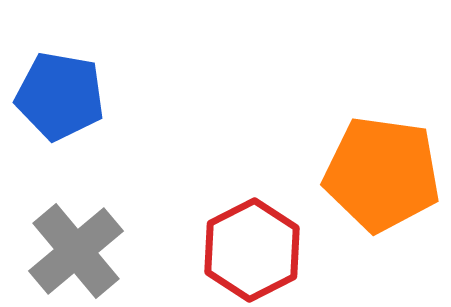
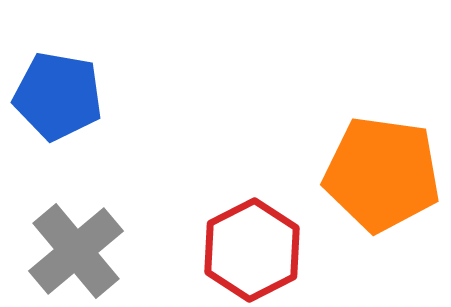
blue pentagon: moved 2 px left
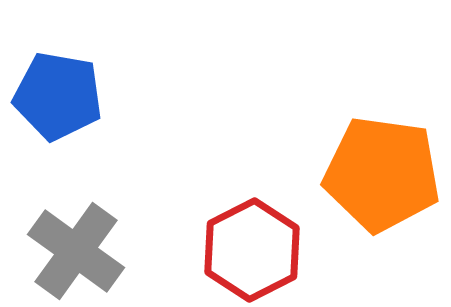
gray cross: rotated 14 degrees counterclockwise
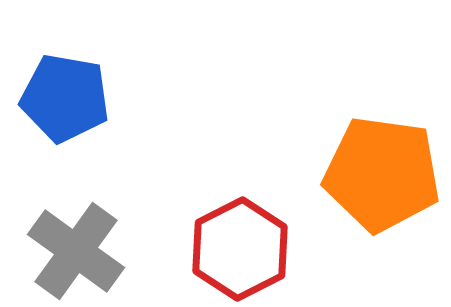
blue pentagon: moved 7 px right, 2 px down
red hexagon: moved 12 px left, 1 px up
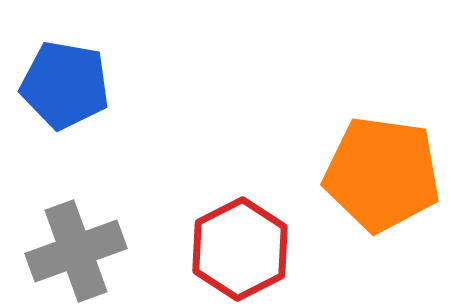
blue pentagon: moved 13 px up
gray cross: rotated 34 degrees clockwise
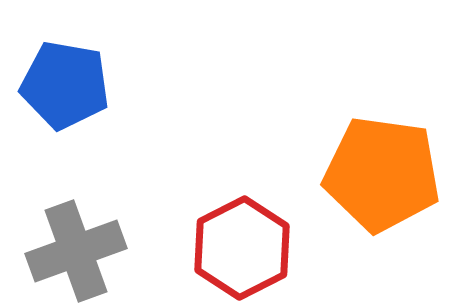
red hexagon: moved 2 px right, 1 px up
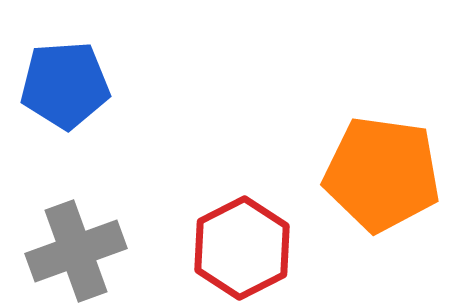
blue pentagon: rotated 14 degrees counterclockwise
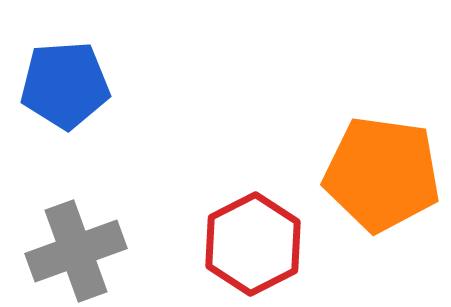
red hexagon: moved 11 px right, 4 px up
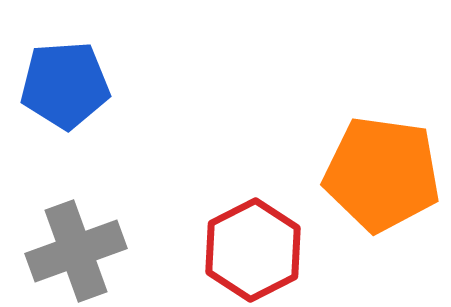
red hexagon: moved 6 px down
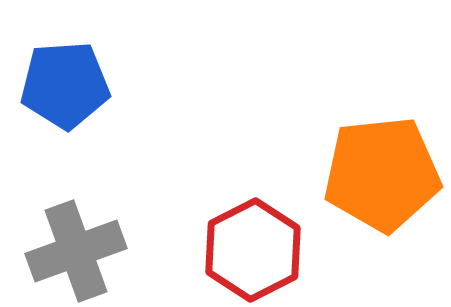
orange pentagon: rotated 14 degrees counterclockwise
